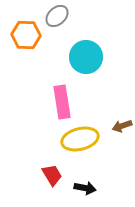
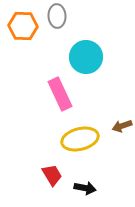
gray ellipse: rotated 50 degrees counterclockwise
orange hexagon: moved 3 px left, 9 px up
pink rectangle: moved 2 px left, 8 px up; rotated 16 degrees counterclockwise
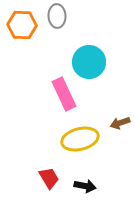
orange hexagon: moved 1 px left, 1 px up
cyan circle: moved 3 px right, 5 px down
pink rectangle: moved 4 px right
brown arrow: moved 2 px left, 3 px up
red trapezoid: moved 3 px left, 3 px down
black arrow: moved 2 px up
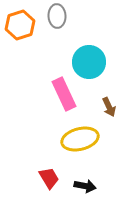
orange hexagon: moved 2 px left; rotated 20 degrees counterclockwise
brown arrow: moved 11 px left, 16 px up; rotated 96 degrees counterclockwise
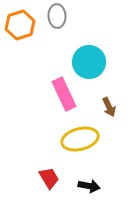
black arrow: moved 4 px right
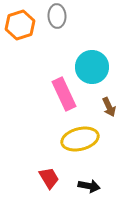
cyan circle: moved 3 px right, 5 px down
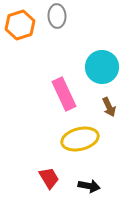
cyan circle: moved 10 px right
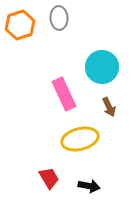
gray ellipse: moved 2 px right, 2 px down
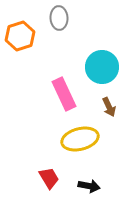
orange hexagon: moved 11 px down
